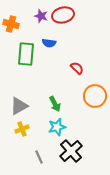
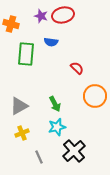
blue semicircle: moved 2 px right, 1 px up
yellow cross: moved 4 px down
black cross: moved 3 px right
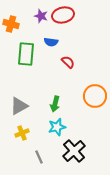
red semicircle: moved 9 px left, 6 px up
green arrow: rotated 42 degrees clockwise
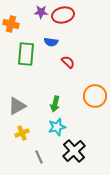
purple star: moved 4 px up; rotated 16 degrees counterclockwise
gray triangle: moved 2 px left
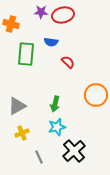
orange circle: moved 1 px right, 1 px up
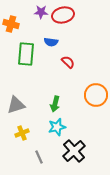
gray triangle: moved 1 px left, 1 px up; rotated 12 degrees clockwise
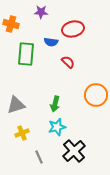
red ellipse: moved 10 px right, 14 px down
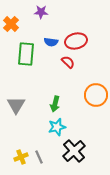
orange cross: rotated 28 degrees clockwise
red ellipse: moved 3 px right, 12 px down
gray triangle: rotated 42 degrees counterclockwise
yellow cross: moved 1 px left, 24 px down
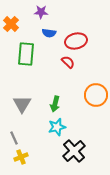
blue semicircle: moved 2 px left, 9 px up
gray triangle: moved 6 px right, 1 px up
gray line: moved 25 px left, 19 px up
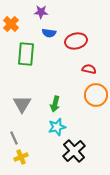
red semicircle: moved 21 px right, 7 px down; rotated 32 degrees counterclockwise
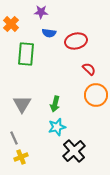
red semicircle: rotated 32 degrees clockwise
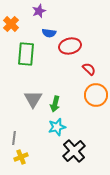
purple star: moved 2 px left, 1 px up; rotated 24 degrees counterclockwise
red ellipse: moved 6 px left, 5 px down
gray triangle: moved 11 px right, 5 px up
gray line: rotated 32 degrees clockwise
